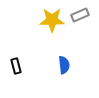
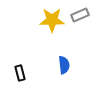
black rectangle: moved 4 px right, 7 px down
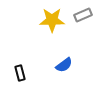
gray rectangle: moved 3 px right
blue semicircle: rotated 60 degrees clockwise
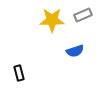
blue semicircle: moved 11 px right, 14 px up; rotated 18 degrees clockwise
black rectangle: moved 1 px left
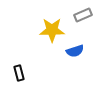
yellow star: moved 10 px down
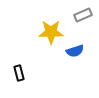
yellow star: moved 1 px left, 2 px down
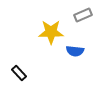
blue semicircle: rotated 24 degrees clockwise
black rectangle: rotated 28 degrees counterclockwise
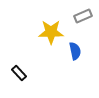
gray rectangle: moved 1 px down
blue semicircle: rotated 108 degrees counterclockwise
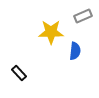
blue semicircle: rotated 18 degrees clockwise
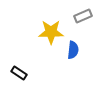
blue semicircle: moved 2 px left, 1 px up
black rectangle: rotated 14 degrees counterclockwise
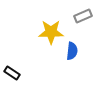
blue semicircle: moved 1 px left, 1 px down
black rectangle: moved 7 px left
